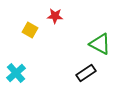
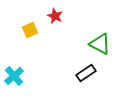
red star: rotated 21 degrees clockwise
yellow square: rotated 35 degrees clockwise
cyan cross: moved 2 px left, 3 px down
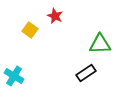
yellow square: rotated 28 degrees counterclockwise
green triangle: rotated 30 degrees counterclockwise
cyan cross: rotated 18 degrees counterclockwise
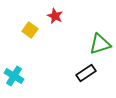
green triangle: rotated 15 degrees counterclockwise
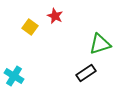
yellow square: moved 3 px up
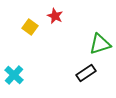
cyan cross: moved 1 px up; rotated 12 degrees clockwise
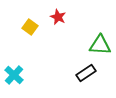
red star: moved 3 px right, 1 px down
green triangle: moved 1 px down; rotated 20 degrees clockwise
